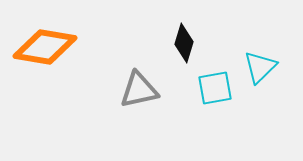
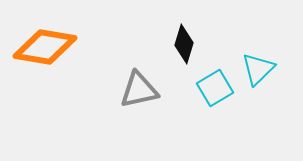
black diamond: moved 1 px down
cyan triangle: moved 2 px left, 2 px down
cyan square: rotated 21 degrees counterclockwise
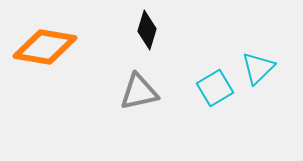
black diamond: moved 37 px left, 14 px up
cyan triangle: moved 1 px up
gray triangle: moved 2 px down
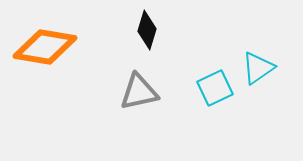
cyan triangle: rotated 9 degrees clockwise
cyan square: rotated 6 degrees clockwise
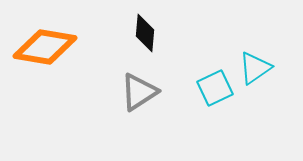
black diamond: moved 2 px left, 3 px down; rotated 12 degrees counterclockwise
cyan triangle: moved 3 px left
gray triangle: rotated 21 degrees counterclockwise
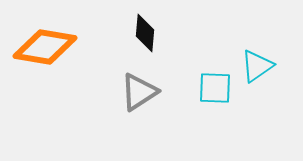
cyan triangle: moved 2 px right, 2 px up
cyan square: rotated 27 degrees clockwise
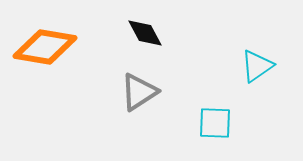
black diamond: rotated 33 degrees counterclockwise
cyan square: moved 35 px down
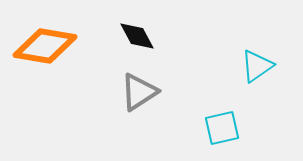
black diamond: moved 8 px left, 3 px down
orange diamond: moved 1 px up
cyan square: moved 7 px right, 5 px down; rotated 15 degrees counterclockwise
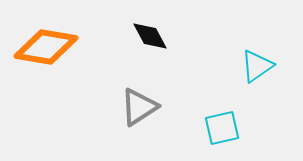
black diamond: moved 13 px right
orange diamond: moved 1 px right, 1 px down
gray triangle: moved 15 px down
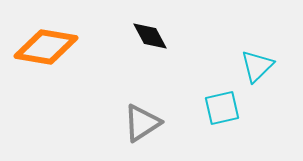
cyan triangle: rotated 9 degrees counterclockwise
gray triangle: moved 3 px right, 16 px down
cyan square: moved 20 px up
